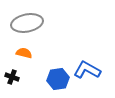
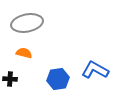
blue L-shape: moved 8 px right
black cross: moved 2 px left, 2 px down; rotated 16 degrees counterclockwise
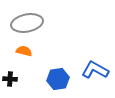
orange semicircle: moved 2 px up
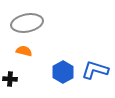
blue L-shape: rotated 12 degrees counterclockwise
blue hexagon: moved 5 px right, 7 px up; rotated 20 degrees counterclockwise
